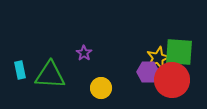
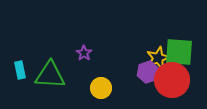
purple hexagon: rotated 20 degrees counterclockwise
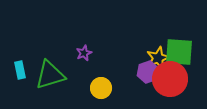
purple star: rotated 14 degrees clockwise
green triangle: rotated 20 degrees counterclockwise
red circle: moved 2 px left, 1 px up
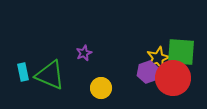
green square: moved 2 px right
cyan rectangle: moved 3 px right, 2 px down
green triangle: rotated 40 degrees clockwise
red circle: moved 3 px right, 1 px up
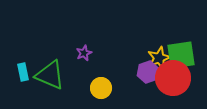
green square: moved 3 px down; rotated 12 degrees counterclockwise
yellow star: moved 1 px right
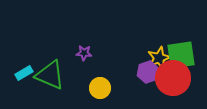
purple star: rotated 28 degrees clockwise
cyan rectangle: moved 1 px right, 1 px down; rotated 72 degrees clockwise
yellow circle: moved 1 px left
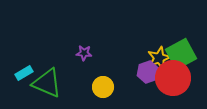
green square: moved 1 px up; rotated 20 degrees counterclockwise
green triangle: moved 3 px left, 8 px down
yellow circle: moved 3 px right, 1 px up
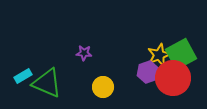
yellow star: moved 3 px up
cyan rectangle: moved 1 px left, 3 px down
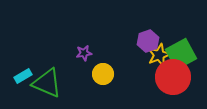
purple star: rotated 14 degrees counterclockwise
purple hexagon: moved 31 px up
red circle: moved 1 px up
yellow circle: moved 13 px up
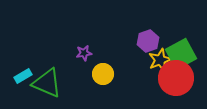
yellow star: moved 1 px right, 5 px down
red circle: moved 3 px right, 1 px down
